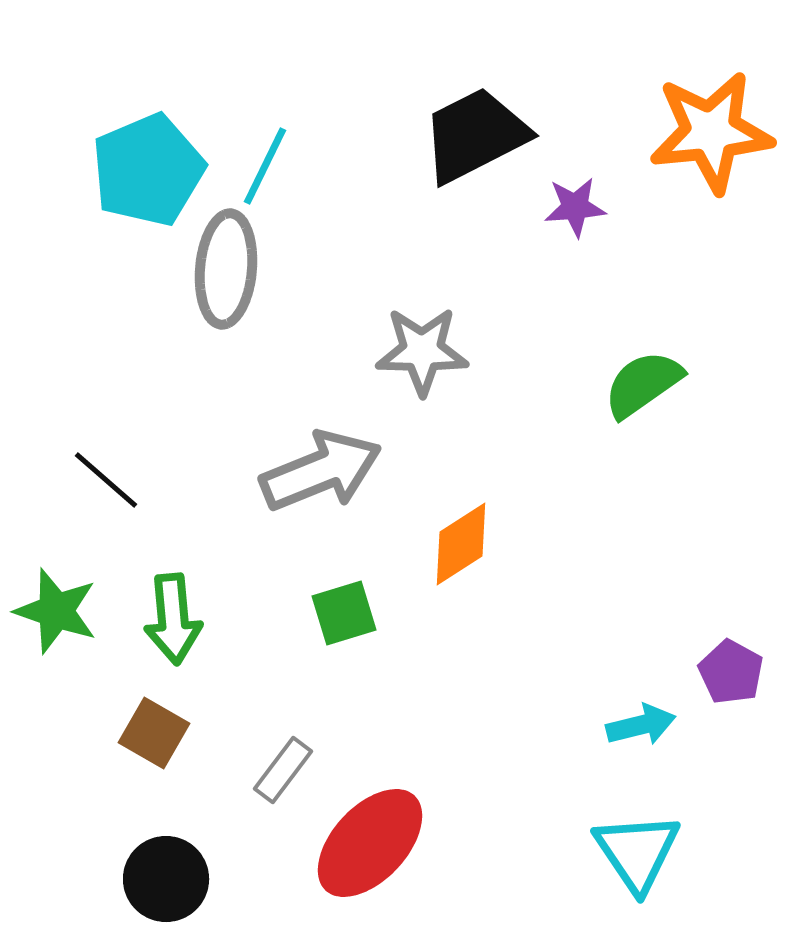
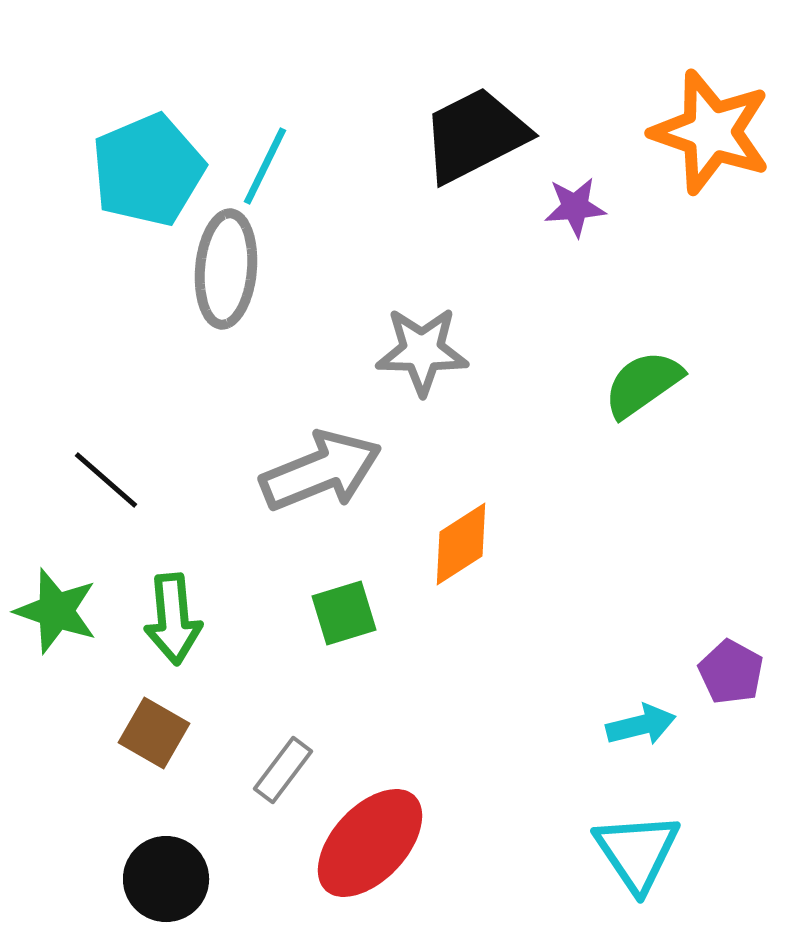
orange star: rotated 25 degrees clockwise
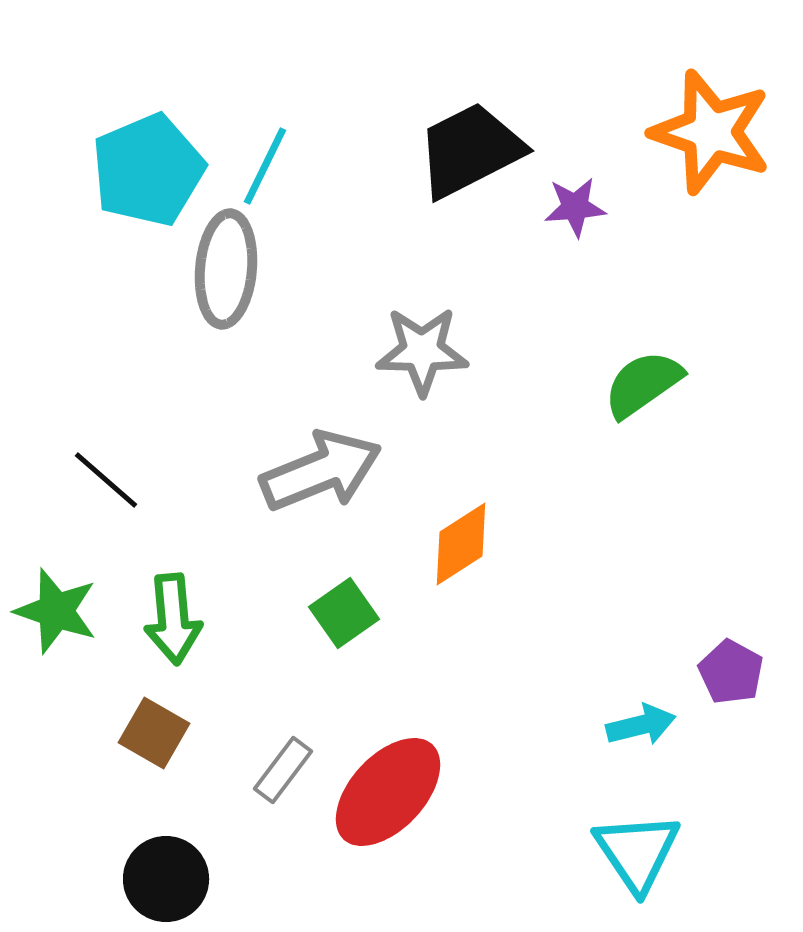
black trapezoid: moved 5 px left, 15 px down
green square: rotated 18 degrees counterclockwise
red ellipse: moved 18 px right, 51 px up
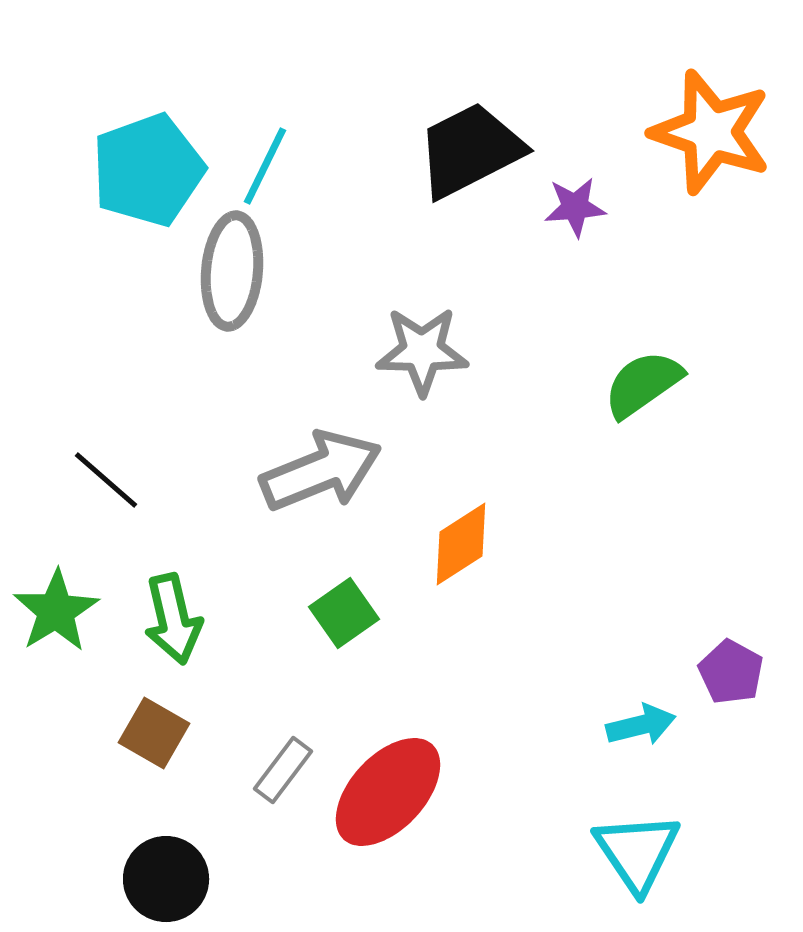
cyan pentagon: rotated 3 degrees clockwise
gray ellipse: moved 6 px right, 2 px down
green star: rotated 22 degrees clockwise
green arrow: rotated 8 degrees counterclockwise
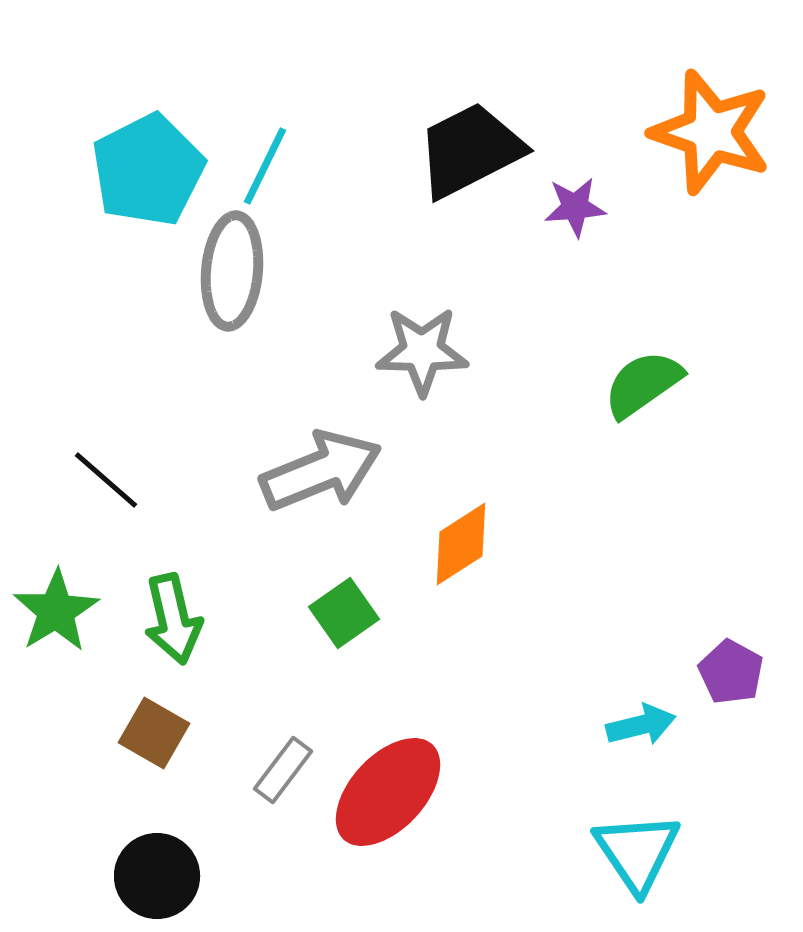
cyan pentagon: rotated 7 degrees counterclockwise
black circle: moved 9 px left, 3 px up
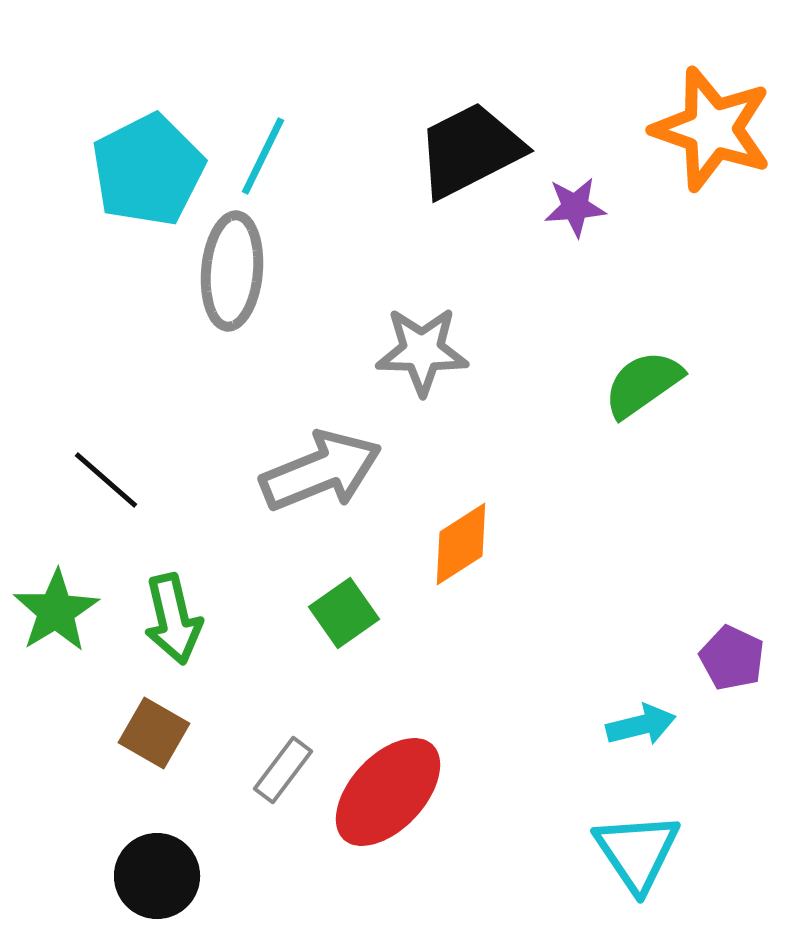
orange star: moved 1 px right, 3 px up
cyan line: moved 2 px left, 10 px up
purple pentagon: moved 1 px right, 14 px up; rotated 4 degrees counterclockwise
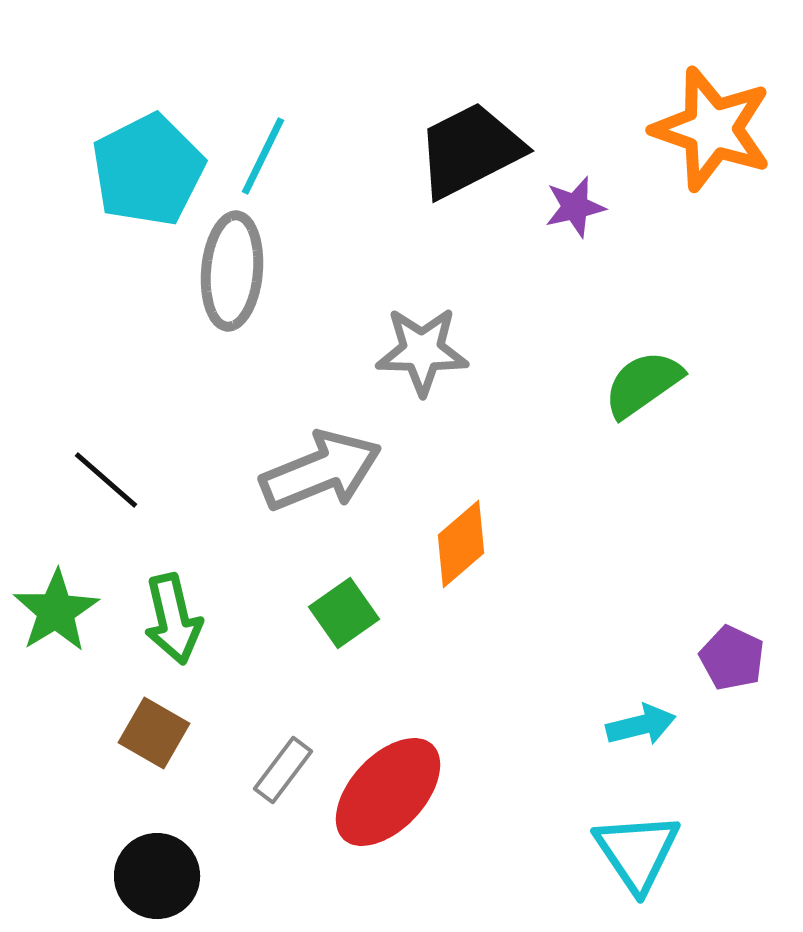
purple star: rotated 8 degrees counterclockwise
orange diamond: rotated 8 degrees counterclockwise
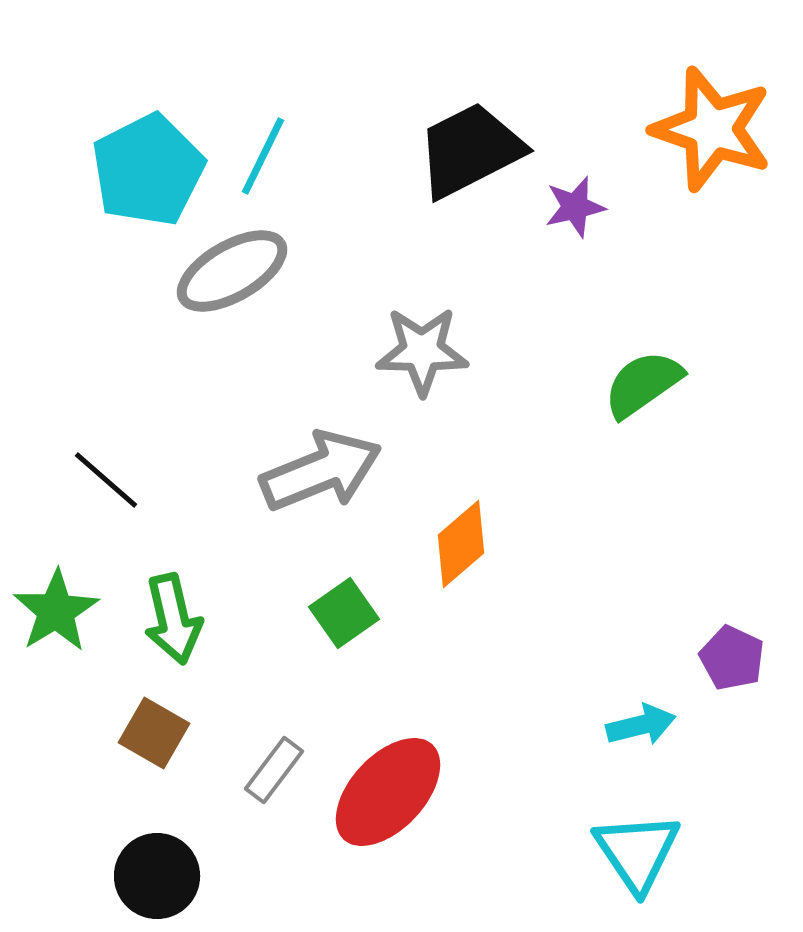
gray ellipse: rotated 55 degrees clockwise
gray rectangle: moved 9 px left
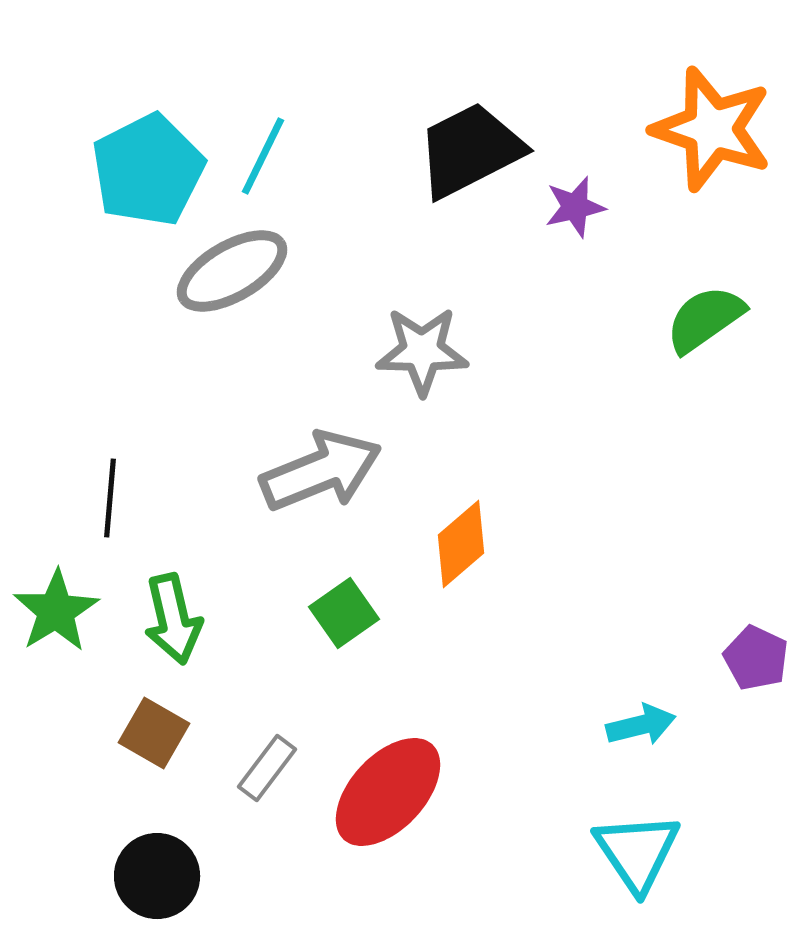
green semicircle: moved 62 px right, 65 px up
black line: moved 4 px right, 18 px down; rotated 54 degrees clockwise
purple pentagon: moved 24 px right
gray rectangle: moved 7 px left, 2 px up
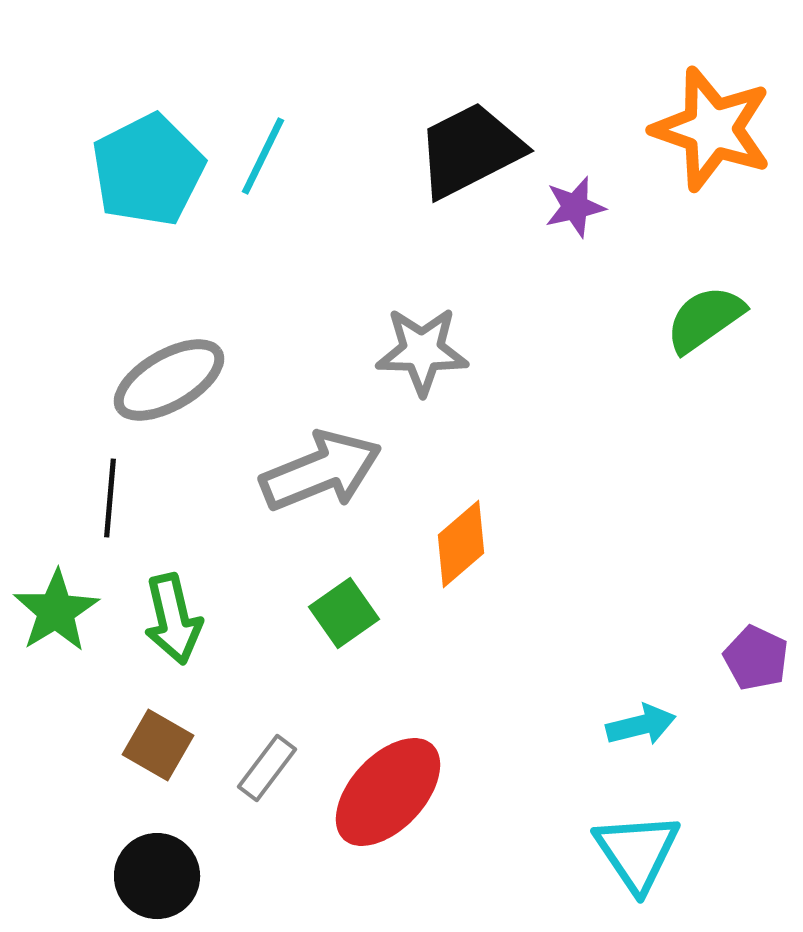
gray ellipse: moved 63 px left, 109 px down
brown square: moved 4 px right, 12 px down
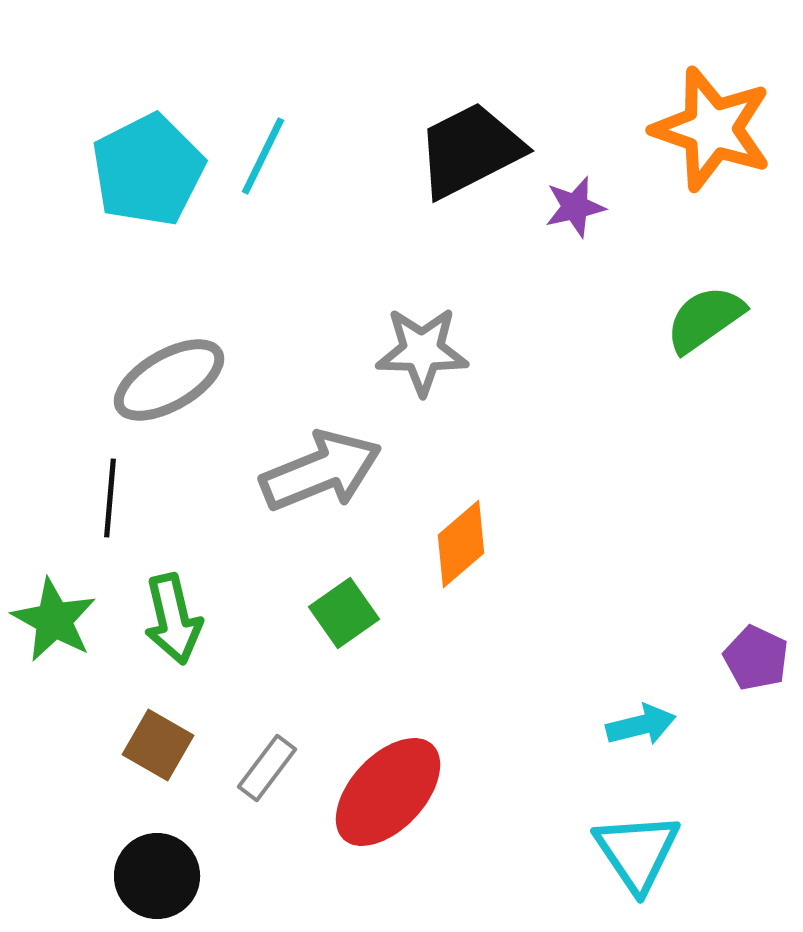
green star: moved 2 px left, 9 px down; rotated 12 degrees counterclockwise
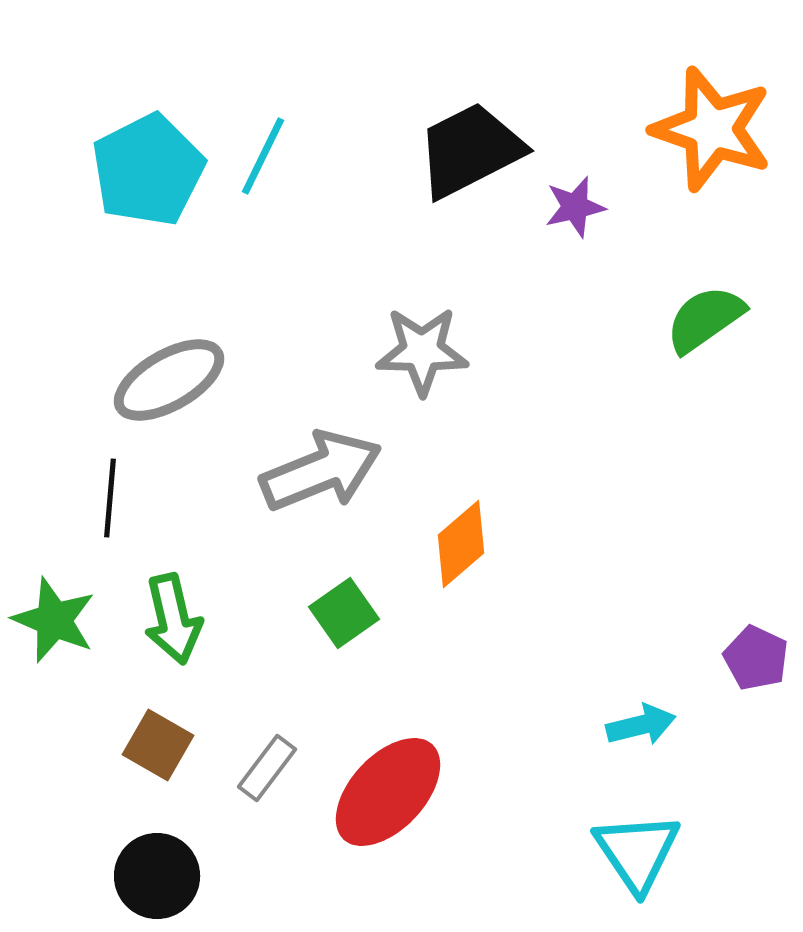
green star: rotated 6 degrees counterclockwise
